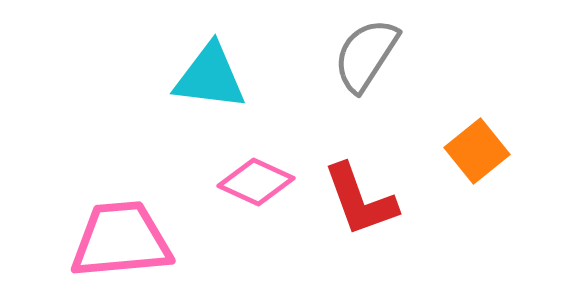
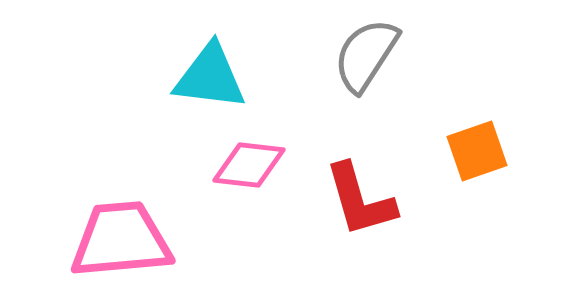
orange square: rotated 20 degrees clockwise
pink diamond: moved 7 px left, 17 px up; rotated 18 degrees counterclockwise
red L-shape: rotated 4 degrees clockwise
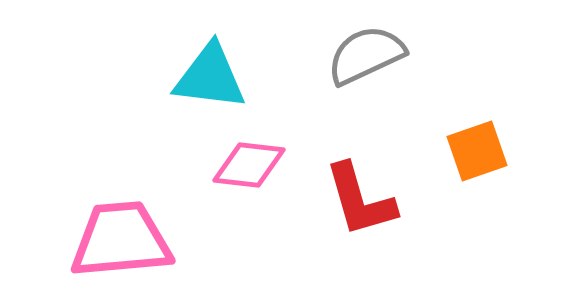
gray semicircle: rotated 32 degrees clockwise
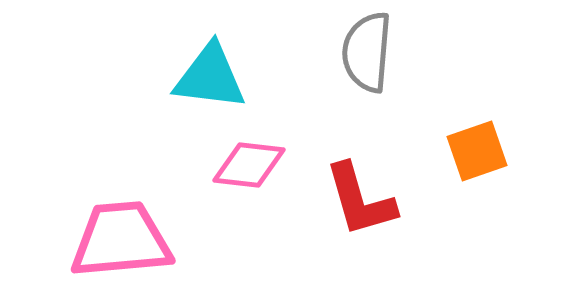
gray semicircle: moved 1 px right, 3 px up; rotated 60 degrees counterclockwise
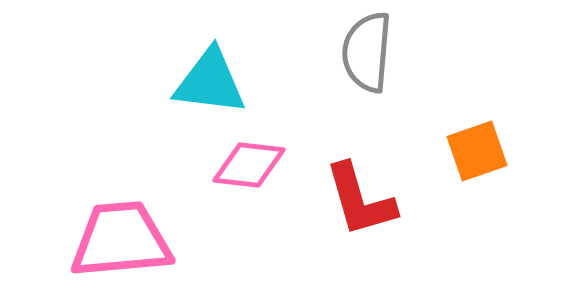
cyan triangle: moved 5 px down
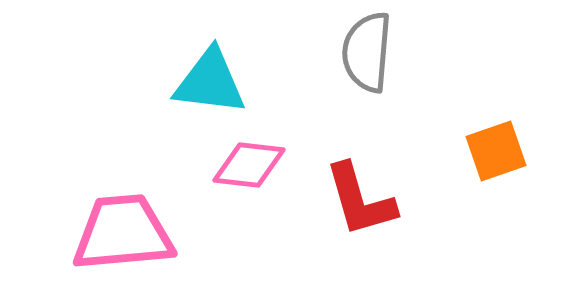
orange square: moved 19 px right
pink trapezoid: moved 2 px right, 7 px up
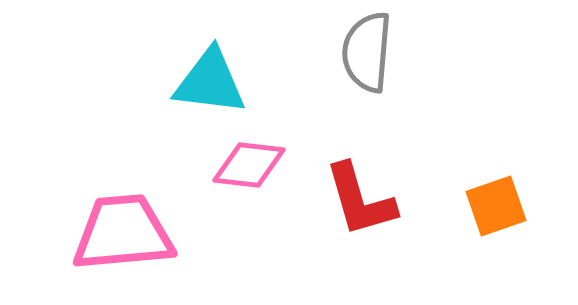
orange square: moved 55 px down
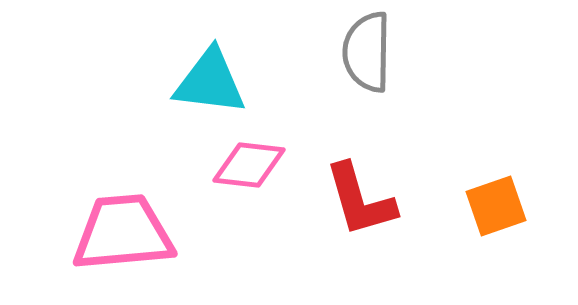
gray semicircle: rotated 4 degrees counterclockwise
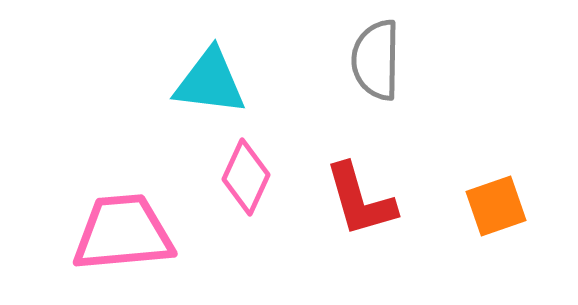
gray semicircle: moved 9 px right, 8 px down
pink diamond: moved 3 px left, 12 px down; rotated 72 degrees counterclockwise
